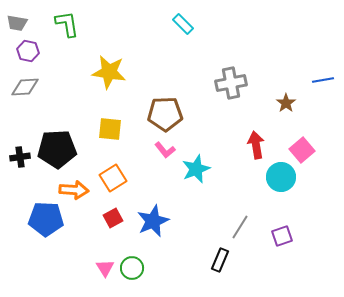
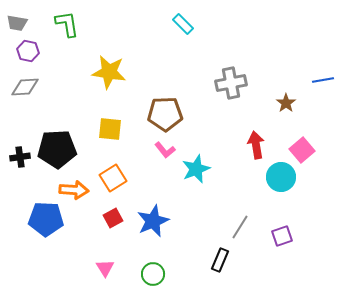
green circle: moved 21 px right, 6 px down
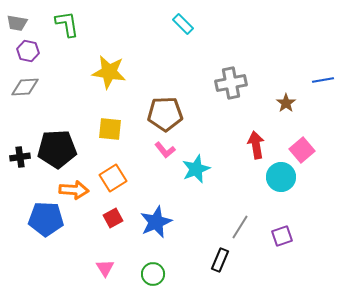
blue star: moved 3 px right, 1 px down
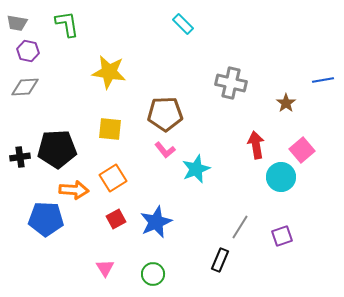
gray cross: rotated 24 degrees clockwise
red square: moved 3 px right, 1 px down
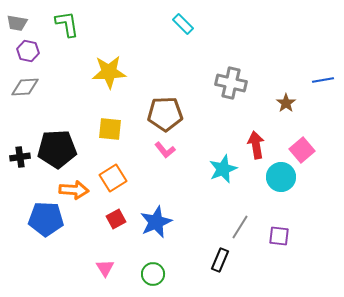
yellow star: rotated 12 degrees counterclockwise
cyan star: moved 27 px right
purple square: moved 3 px left; rotated 25 degrees clockwise
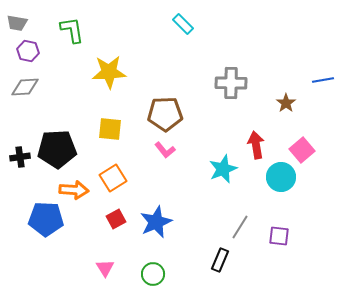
green L-shape: moved 5 px right, 6 px down
gray cross: rotated 12 degrees counterclockwise
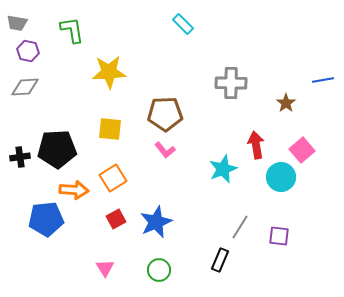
blue pentagon: rotated 8 degrees counterclockwise
green circle: moved 6 px right, 4 px up
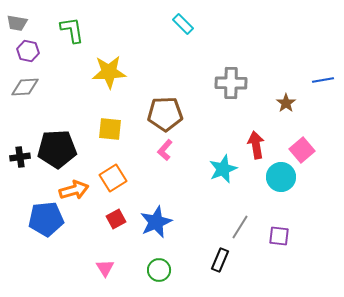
pink L-shape: rotated 80 degrees clockwise
orange arrow: rotated 20 degrees counterclockwise
